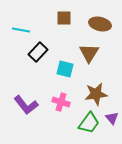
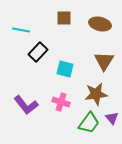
brown triangle: moved 15 px right, 8 px down
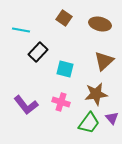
brown square: rotated 35 degrees clockwise
brown triangle: rotated 15 degrees clockwise
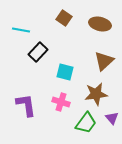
cyan square: moved 3 px down
purple L-shape: rotated 150 degrees counterclockwise
green trapezoid: moved 3 px left
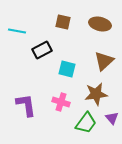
brown square: moved 1 px left, 4 px down; rotated 21 degrees counterclockwise
cyan line: moved 4 px left, 1 px down
black rectangle: moved 4 px right, 2 px up; rotated 18 degrees clockwise
cyan square: moved 2 px right, 3 px up
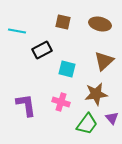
green trapezoid: moved 1 px right, 1 px down
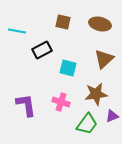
brown triangle: moved 2 px up
cyan square: moved 1 px right, 1 px up
purple triangle: moved 2 px up; rotated 48 degrees clockwise
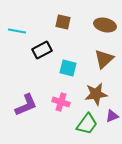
brown ellipse: moved 5 px right, 1 px down
purple L-shape: rotated 75 degrees clockwise
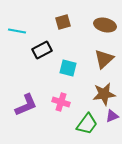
brown square: rotated 28 degrees counterclockwise
brown star: moved 8 px right
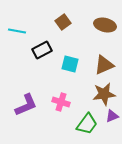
brown square: rotated 21 degrees counterclockwise
brown triangle: moved 6 px down; rotated 20 degrees clockwise
cyan square: moved 2 px right, 4 px up
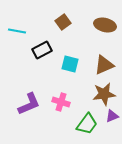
purple L-shape: moved 3 px right, 1 px up
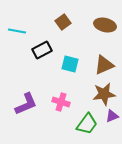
purple L-shape: moved 3 px left
